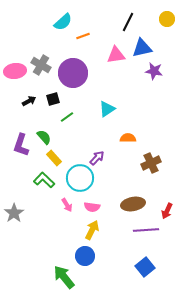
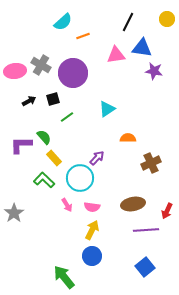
blue triangle: rotated 20 degrees clockwise
purple L-shape: rotated 70 degrees clockwise
blue circle: moved 7 px right
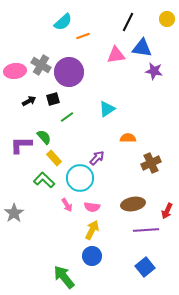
purple circle: moved 4 px left, 1 px up
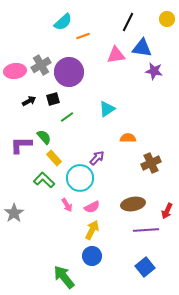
gray cross: rotated 30 degrees clockwise
pink semicircle: rotated 35 degrees counterclockwise
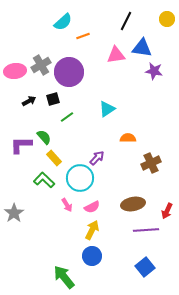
black line: moved 2 px left, 1 px up
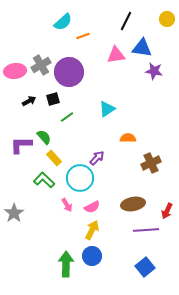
green arrow: moved 2 px right, 13 px up; rotated 40 degrees clockwise
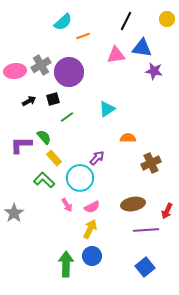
yellow arrow: moved 2 px left, 1 px up
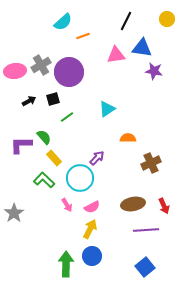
red arrow: moved 3 px left, 5 px up; rotated 49 degrees counterclockwise
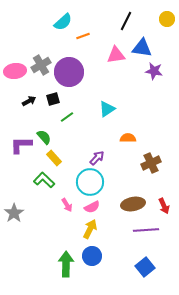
cyan circle: moved 10 px right, 4 px down
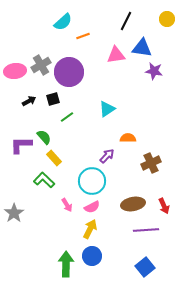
purple arrow: moved 10 px right, 2 px up
cyan circle: moved 2 px right, 1 px up
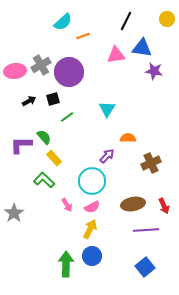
cyan triangle: rotated 24 degrees counterclockwise
